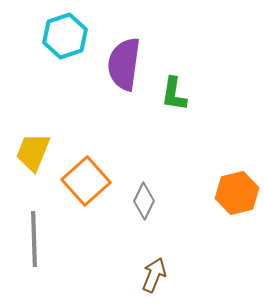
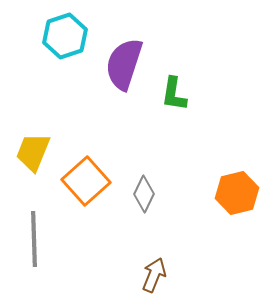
purple semicircle: rotated 10 degrees clockwise
gray diamond: moved 7 px up
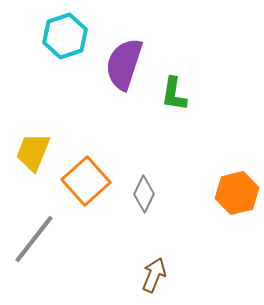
gray line: rotated 40 degrees clockwise
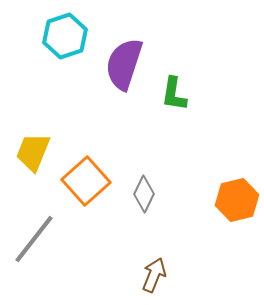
orange hexagon: moved 7 px down
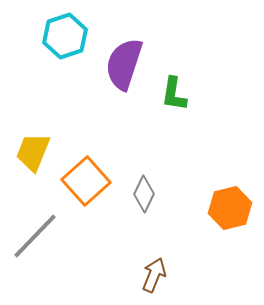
orange hexagon: moved 7 px left, 8 px down
gray line: moved 1 px right, 3 px up; rotated 6 degrees clockwise
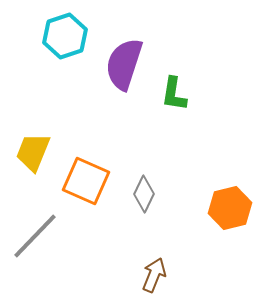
orange square: rotated 24 degrees counterclockwise
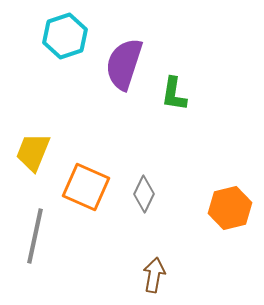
orange square: moved 6 px down
gray line: rotated 32 degrees counterclockwise
brown arrow: rotated 12 degrees counterclockwise
